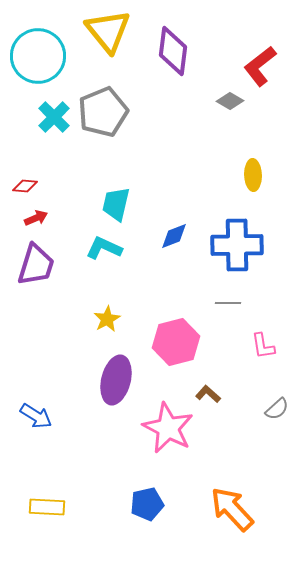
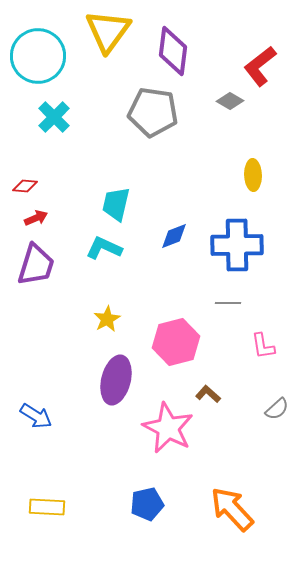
yellow triangle: rotated 15 degrees clockwise
gray pentagon: moved 50 px right; rotated 30 degrees clockwise
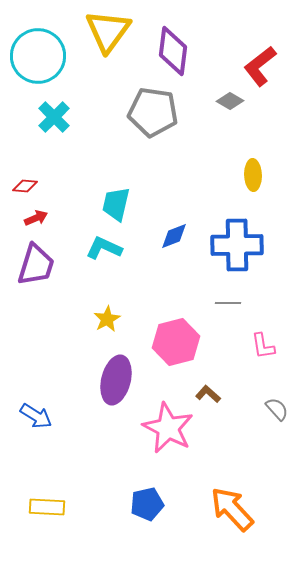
gray semicircle: rotated 90 degrees counterclockwise
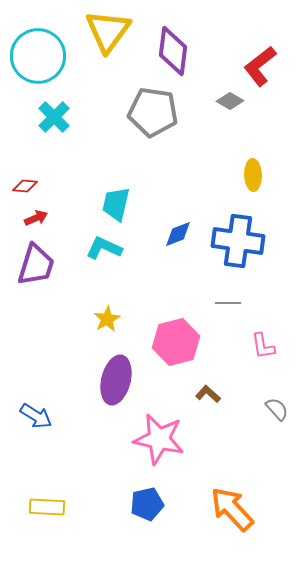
blue diamond: moved 4 px right, 2 px up
blue cross: moved 1 px right, 4 px up; rotated 9 degrees clockwise
pink star: moved 9 px left, 11 px down; rotated 15 degrees counterclockwise
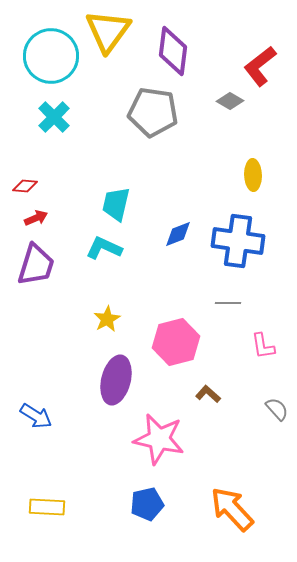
cyan circle: moved 13 px right
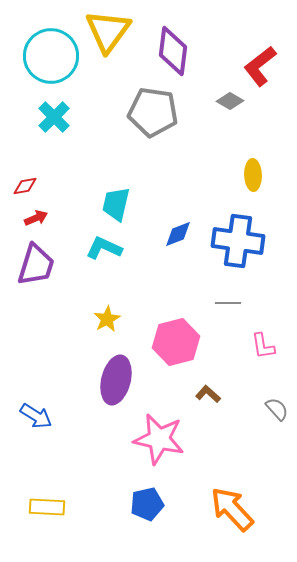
red diamond: rotated 15 degrees counterclockwise
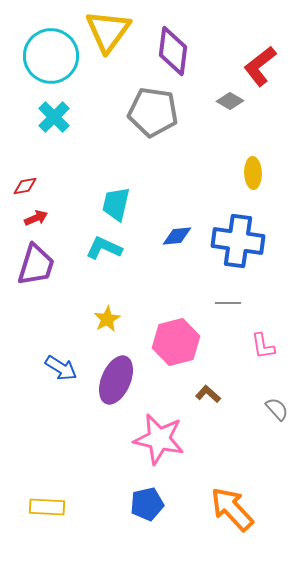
yellow ellipse: moved 2 px up
blue diamond: moved 1 px left, 2 px down; rotated 16 degrees clockwise
purple ellipse: rotated 9 degrees clockwise
blue arrow: moved 25 px right, 48 px up
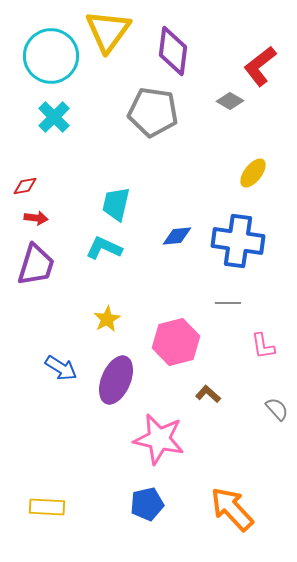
yellow ellipse: rotated 40 degrees clockwise
red arrow: rotated 30 degrees clockwise
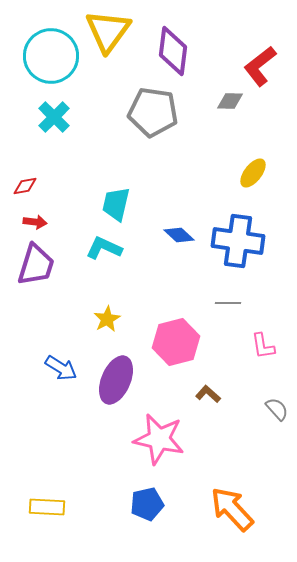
gray diamond: rotated 28 degrees counterclockwise
red arrow: moved 1 px left, 4 px down
blue diamond: moved 2 px right, 1 px up; rotated 48 degrees clockwise
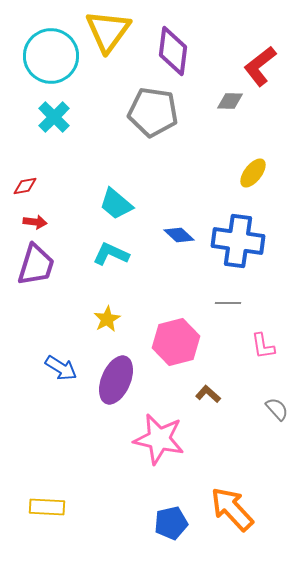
cyan trapezoid: rotated 63 degrees counterclockwise
cyan L-shape: moved 7 px right, 6 px down
blue pentagon: moved 24 px right, 19 px down
